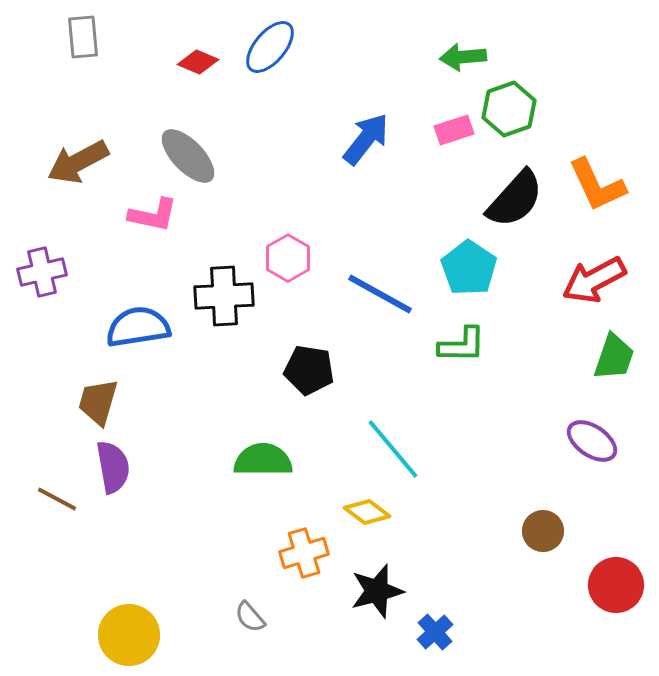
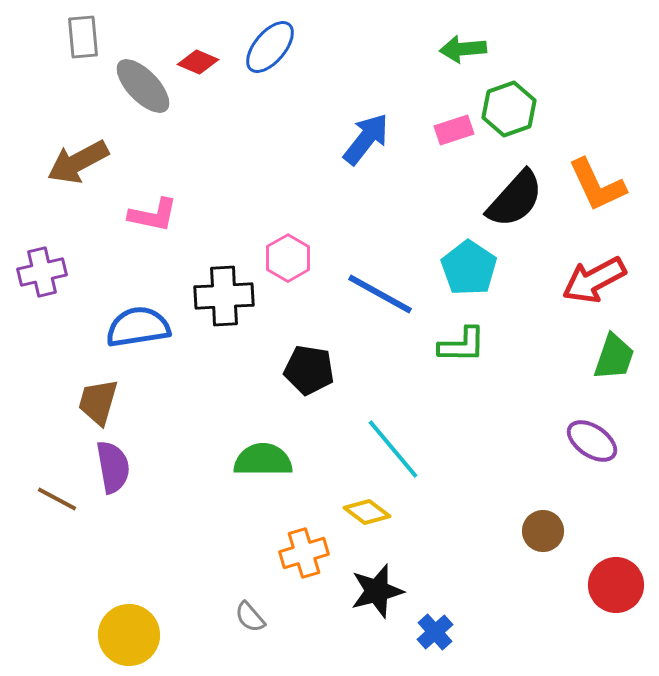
green arrow: moved 8 px up
gray ellipse: moved 45 px left, 70 px up
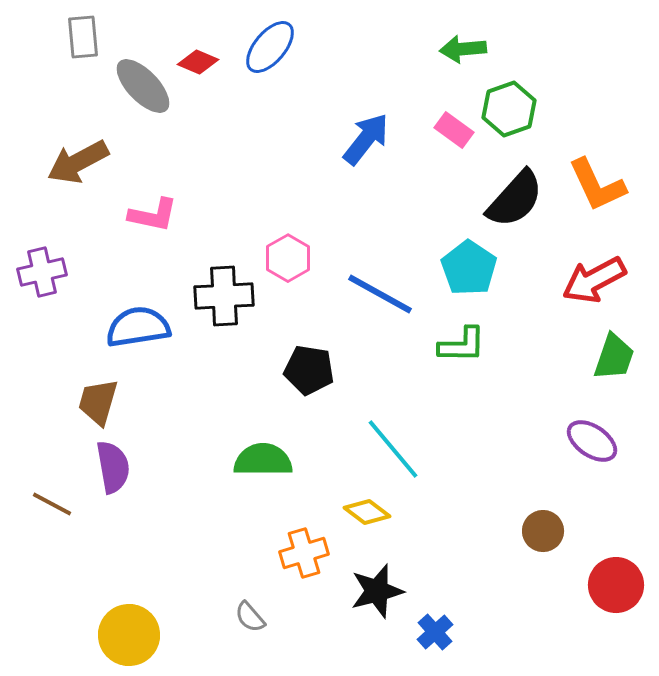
pink rectangle: rotated 54 degrees clockwise
brown line: moved 5 px left, 5 px down
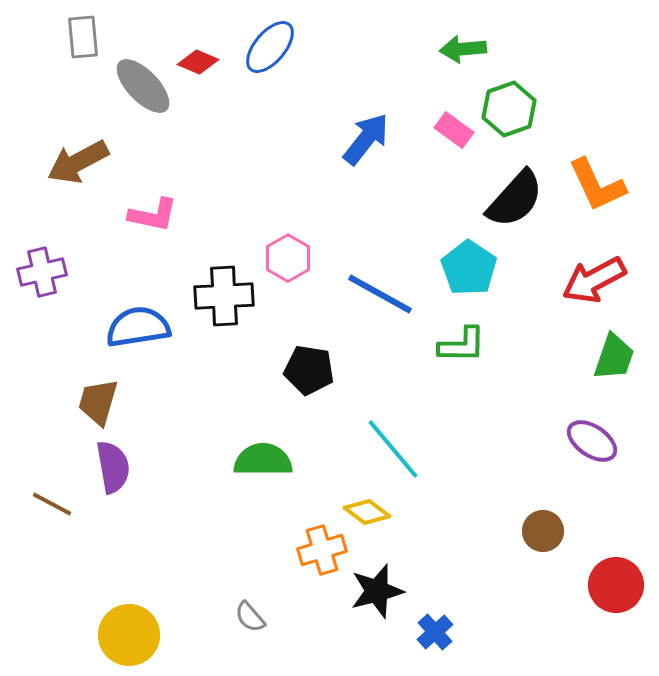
orange cross: moved 18 px right, 3 px up
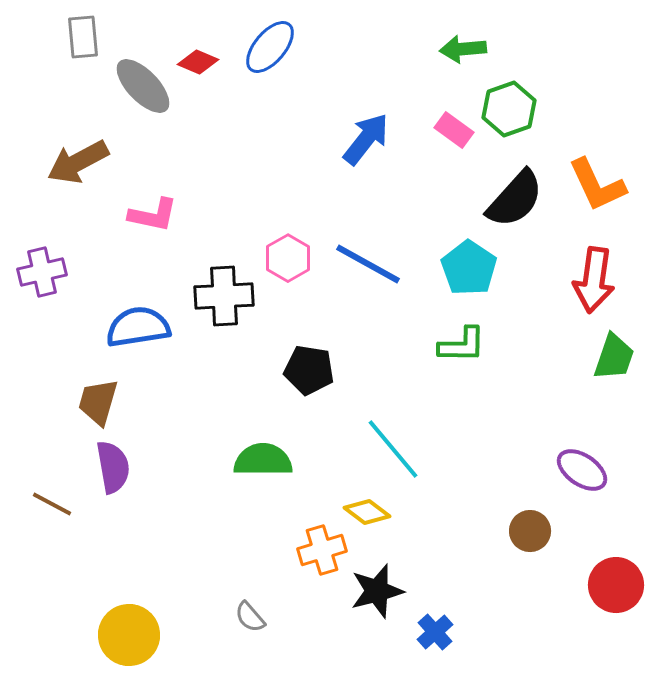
red arrow: rotated 54 degrees counterclockwise
blue line: moved 12 px left, 30 px up
purple ellipse: moved 10 px left, 29 px down
brown circle: moved 13 px left
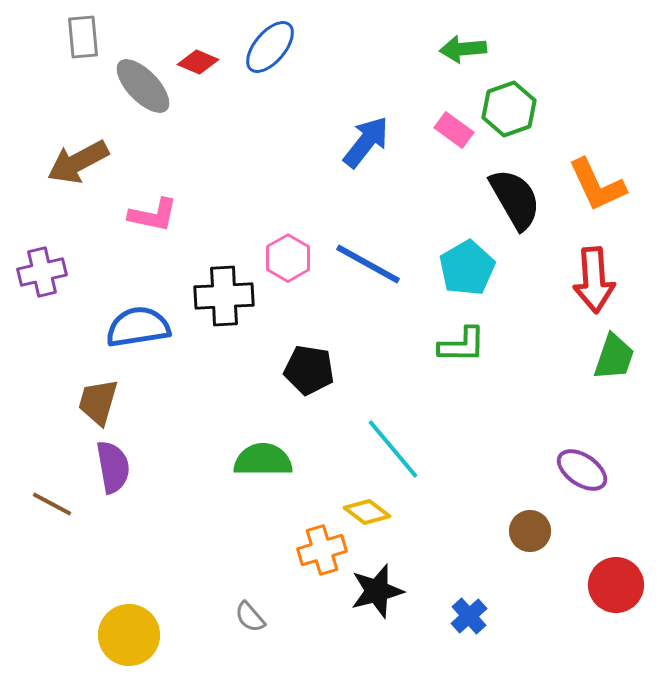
blue arrow: moved 3 px down
black semicircle: rotated 72 degrees counterclockwise
cyan pentagon: moved 2 px left; rotated 8 degrees clockwise
red arrow: rotated 12 degrees counterclockwise
blue cross: moved 34 px right, 16 px up
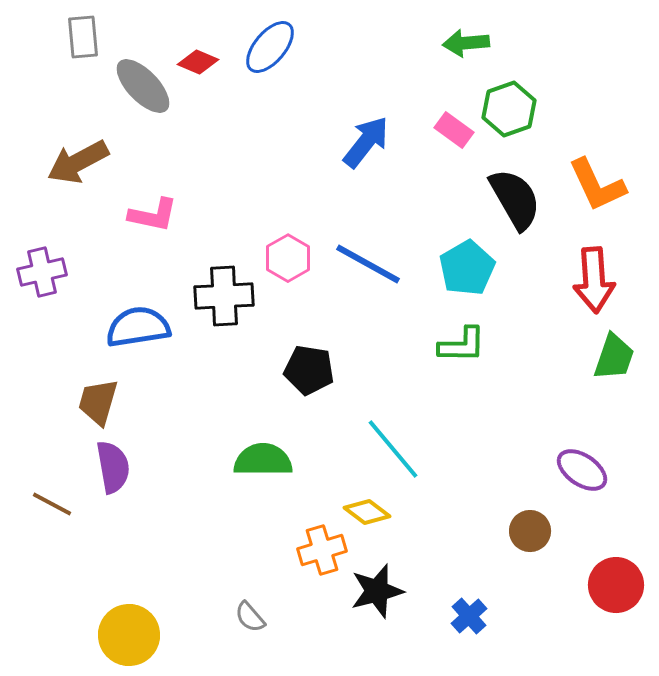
green arrow: moved 3 px right, 6 px up
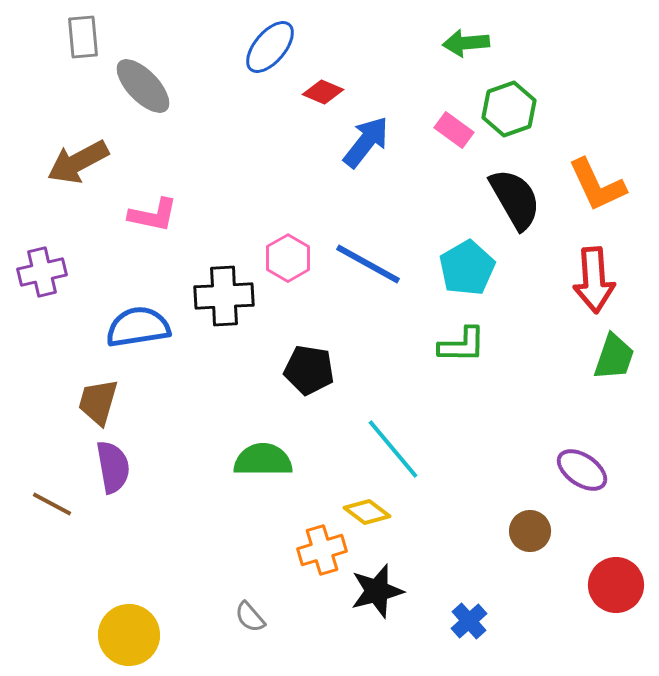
red diamond: moved 125 px right, 30 px down
blue cross: moved 5 px down
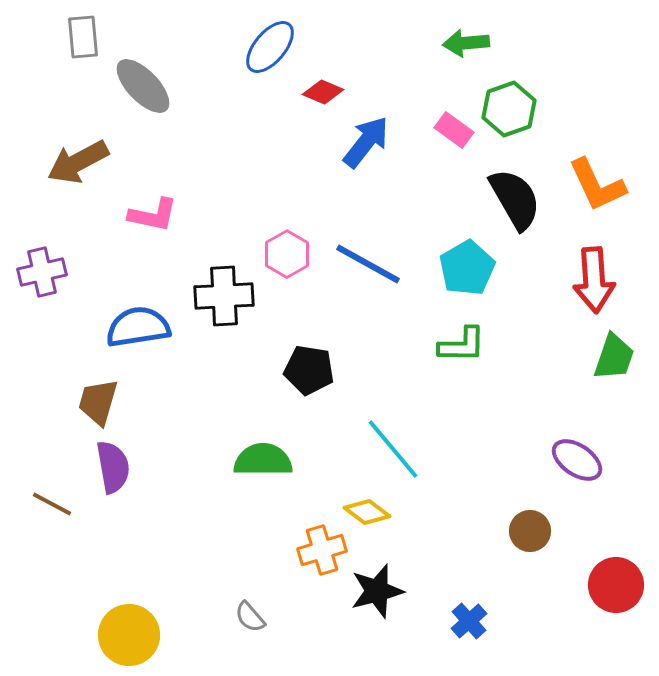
pink hexagon: moved 1 px left, 4 px up
purple ellipse: moved 5 px left, 10 px up
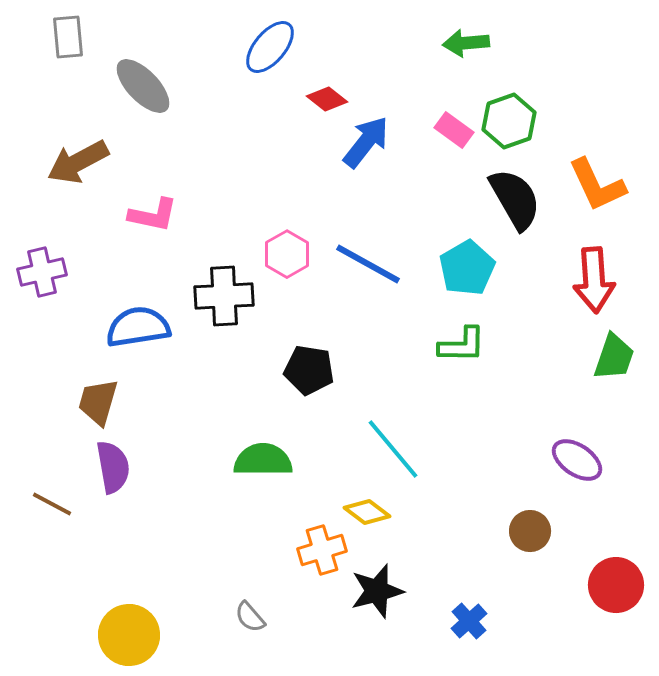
gray rectangle: moved 15 px left
red diamond: moved 4 px right, 7 px down; rotated 15 degrees clockwise
green hexagon: moved 12 px down
